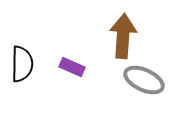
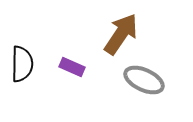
brown arrow: moved 2 px left, 2 px up; rotated 30 degrees clockwise
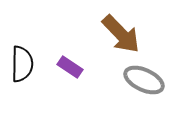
brown arrow: rotated 102 degrees clockwise
purple rectangle: moved 2 px left; rotated 10 degrees clockwise
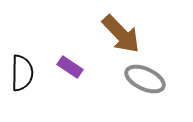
black semicircle: moved 9 px down
gray ellipse: moved 1 px right, 1 px up
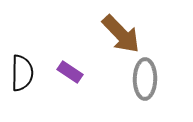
purple rectangle: moved 5 px down
gray ellipse: rotated 66 degrees clockwise
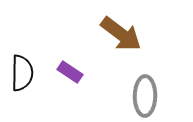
brown arrow: rotated 9 degrees counterclockwise
gray ellipse: moved 17 px down
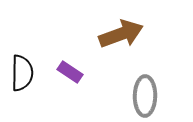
brown arrow: rotated 57 degrees counterclockwise
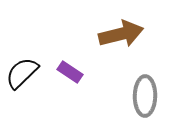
brown arrow: rotated 6 degrees clockwise
black semicircle: rotated 135 degrees counterclockwise
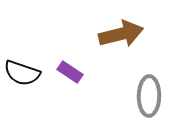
black semicircle: rotated 117 degrees counterclockwise
gray ellipse: moved 4 px right
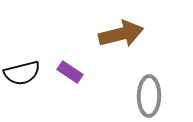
black semicircle: rotated 33 degrees counterclockwise
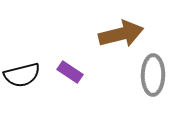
black semicircle: moved 2 px down
gray ellipse: moved 4 px right, 21 px up
